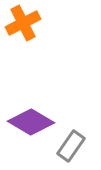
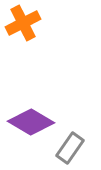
gray rectangle: moved 1 px left, 2 px down
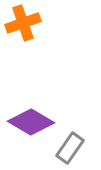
orange cross: rotated 8 degrees clockwise
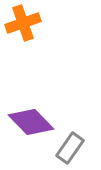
purple diamond: rotated 15 degrees clockwise
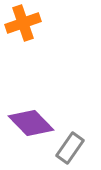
purple diamond: moved 1 px down
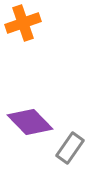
purple diamond: moved 1 px left, 1 px up
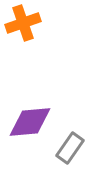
purple diamond: rotated 51 degrees counterclockwise
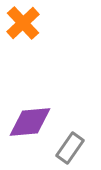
orange cross: rotated 24 degrees counterclockwise
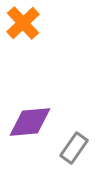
gray rectangle: moved 4 px right
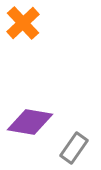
purple diamond: rotated 15 degrees clockwise
